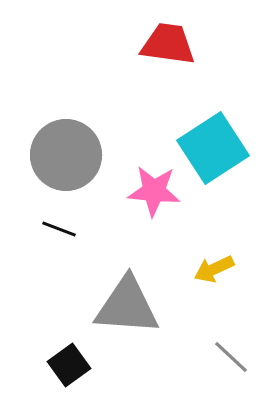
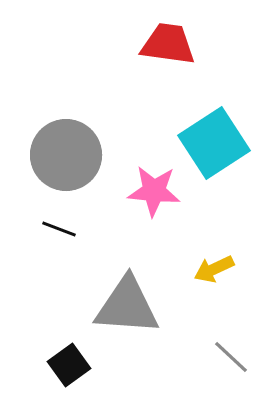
cyan square: moved 1 px right, 5 px up
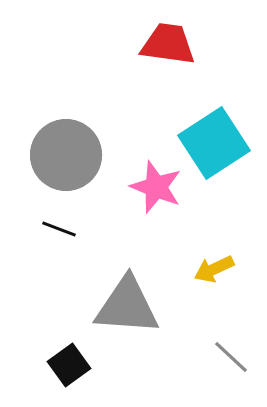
pink star: moved 2 px right, 4 px up; rotated 16 degrees clockwise
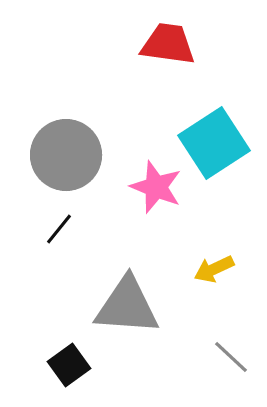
black line: rotated 72 degrees counterclockwise
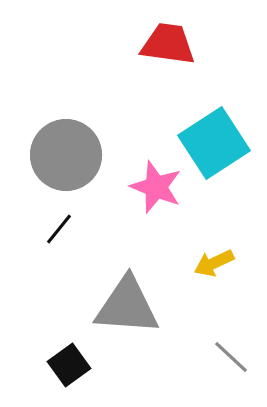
yellow arrow: moved 6 px up
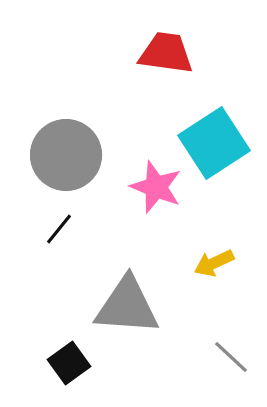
red trapezoid: moved 2 px left, 9 px down
black square: moved 2 px up
